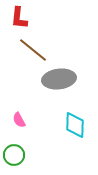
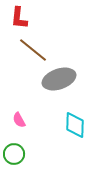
gray ellipse: rotated 12 degrees counterclockwise
green circle: moved 1 px up
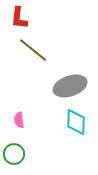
gray ellipse: moved 11 px right, 7 px down
pink semicircle: rotated 21 degrees clockwise
cyan diamond: moved 1 px right, 3 px up
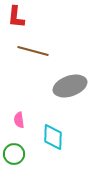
red L-shape: moved 3 px left, 1 px up
brown line: moved 1 px down; rotated 24 degrees counterclockwise
cyan diamond: moved 23 px left, 15 px down
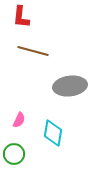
red L-shape: moved 5 px right
gray ellipse: rotated 12 degrees clockwise
pink semicircle: rotated 147 degrees counterclockwise
cyan diamond: moved 4 px up; rotated 8 degrees clockwise
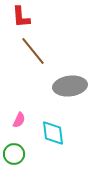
red L-shape: rotated 10 degrees counterclockwise
brown line: rotated 36 degrees clockwise
cyan diamond: rotated 16 degrees counterclockwise
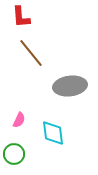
brown line: moved 2 px left, 2 px down
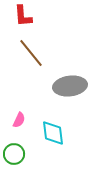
red L-shape: moved 2 px right, 1 px up
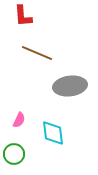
brown line: moved 6 px right; rotated 28 degrees counterclockwise
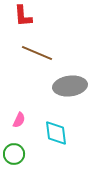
cyan diamond: moved 3 px right
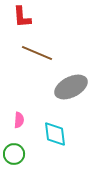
red L-shape: moved 1 px left, 1 px down
gray ellipse: moved 1 px right, 1 px down; rotated 20 degrees counterclockwise
pink semicircle: rotated 21 degrees counterclockwise
cyan diamond: moved 1 px left, 1 px down
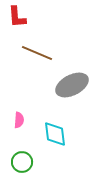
red L-shape: moved 5 px left
gray ellipse: moved 1 px right, 2 px up
green circle: moved 8 px right, 8 px down
